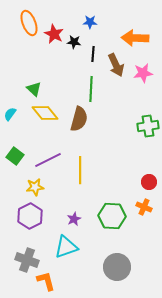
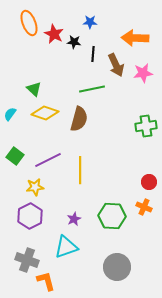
green line: moved 1 px right; rotated 75 degrees clockwise
yellow diamond: rotated 32 degrees counterclockwise
green cross: moved 2 px left
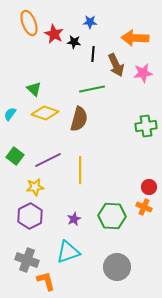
red circle: moved 5 px down
cyan triangle: moved 2 px right, 5 px down
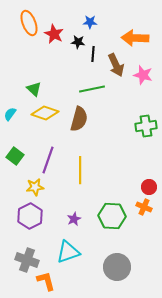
black star: moved 4 px right
pink star: moved 2 px down; rotated 24 degrees clockwise
purple line: rotated 44 degrees counterclockwise
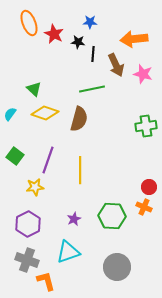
orange arrow: moved 1 px left, 1 px down; rotated 8 degrees counterclockwise
pink star: moved 1 px up
purple hexagon: moved 2 px left, 8 px down
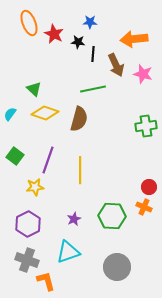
green line: moved 1 px right
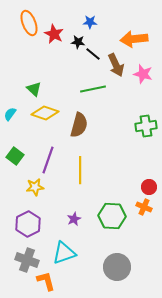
black line: rotated 56 degrees counterclockwise
brown semicircle: moved 6 px down
cyan triangle: moved 4 px left, 1 px down
